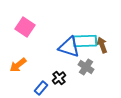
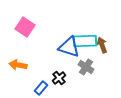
orange arrow: rotated 48 degrees clockwise
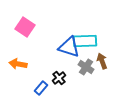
brown arrow: moved 16 px down
orange arrow: moved 1 px up
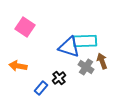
orange arrow: moved 2 px down
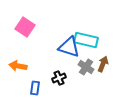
cyan rectangle: moved 1 px right, 1 px up; rotated 15 degrees clockwise
brown arrow: moved 1 px right, 3 px down; rotated 42 degrees clockwise
black cross: rotated 16 degrees clockwise
blue rectangle: moved 6 px left; rotated 32 degrees counterclockwise
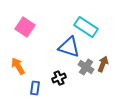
cyan rectangle: moved 13 px up; rotated 20 degrees clockwise
orange arrow: rotated 48 degrees clockwise
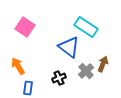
blue triangle: rotated 20 degrees clockwise
gray cross: moved 4 px down; rotated 14 degrees clockwise
blue rectangle: moved 7 px left
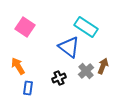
brown arrow: moved 2 px down
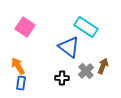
black cross: moved 3 px right; rotated 24 degrees clockwise
blue rectangle: moved 7 px left, 5 px up
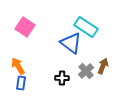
blue triangle: moved 2 px right, 4 px up
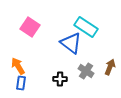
pink square: moved 5 px right
brown arrow: moved 7 px right, 1 px down
gray cross: rotated 14 degrees counterclockwise
black cross: moved 2 px left, 1 px down
